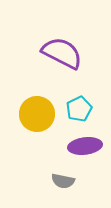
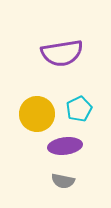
purple semicircle: rotated 144 degrees clockwise
purple ellipse: moved 20 px left
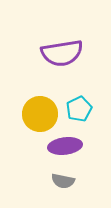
yellow circle: moved 3 px right
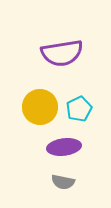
yellow circle: moved 7 px up
purple ellipse: moved 1 px left, 1 px down
gray semicircle: moved 1 px down
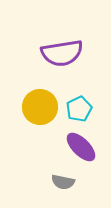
purple ellipse: moved 17 px right; rotated 52 degrees clockwise
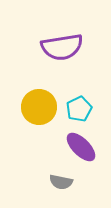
purple semicircle: moved 6 px up
yellow circle: moved 1 px left
gray semicircle: moved 2 px left
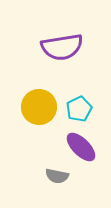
gray semicircle: moved 4 px left, 6 px up
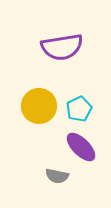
yellow circle: moved 1 px up
